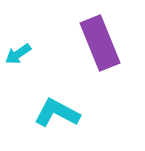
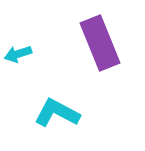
cyan arrow: rotated 16 degrees clockwise
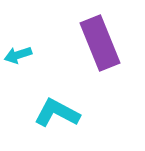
cyan arrow: moved 1 px down
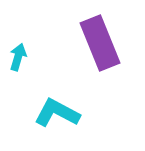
cyan arrow: moved 2 px down; rotated 124 degrees clockwise
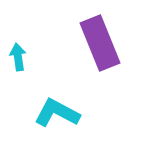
cyan arrow: rotated 24 degrees counterclockwise
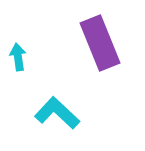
cyan L-shape: rotated 15 degrees clockwise
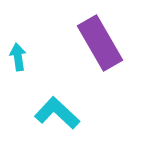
purple rectangle: rotated 8 degrees counterclockwise
